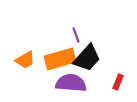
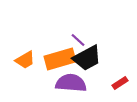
purple line: moved 2 px right, 5 px down; rotated 28 degrees counterclockwise
black trapezoid: rotated 20 degrees clockwise
red rectangle: moved 2 px right, 1 px down; rotated 35 degrees clockwise
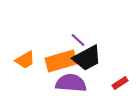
orange rectangle: moved 1 px right, 2 px down
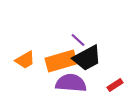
red rectangle: moved 5 px left, 2 px down
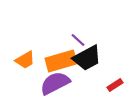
purple semicircle: moved 16 px left; rotated 32 degrees counterclockwise
